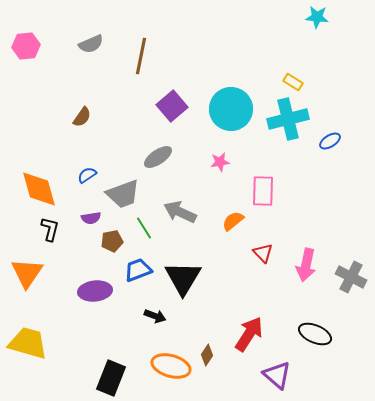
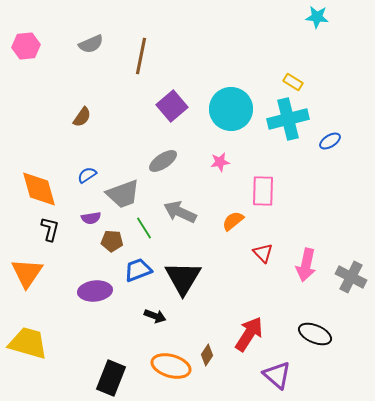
gray ellipse: moved 5 px right, 4 px down
brown pentagon: rotated 15 degrees clockwise
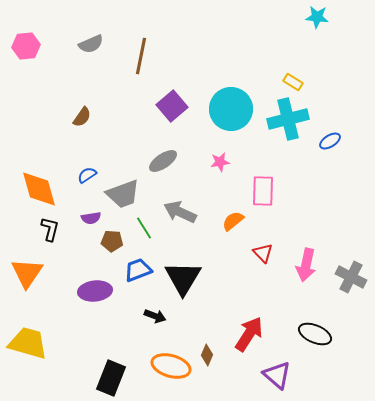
brown diamond: rotated 10 degrees counterclockwise
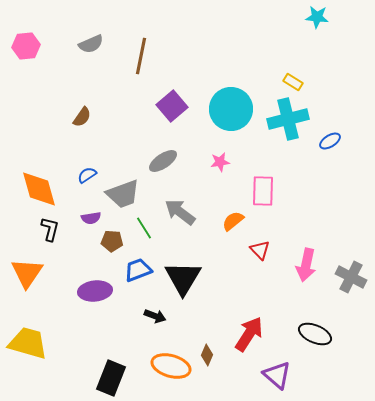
gray arrow: rotated 12 degrees clockwise
red triangle: moved 3 px left, 3 px up
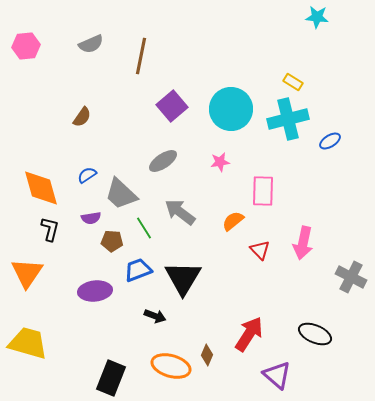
orange diamond: moved 2 px right, 1 px up
gray trapezoid: moved 2 px left; rotated 63 degrees clockwise
pink arrow: moved 3 px left, 22 px up
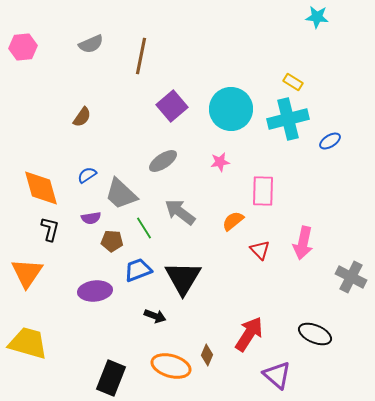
pink hexagon: moved 3 px left, 1 px down
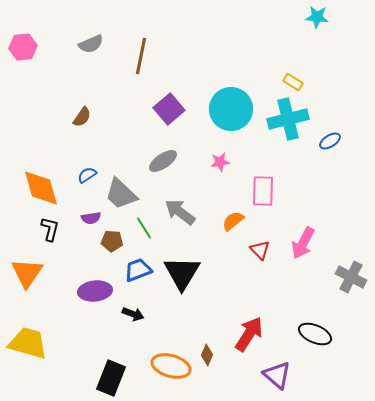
purple square: moved 3 px left, 3 px down
pink arrow: rotated 16 degrees clockwise
black triangle: moved 1 px left, 5 px up
black arrow: moved 22 px left, 2 px up
